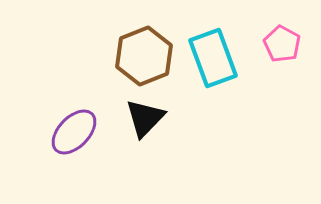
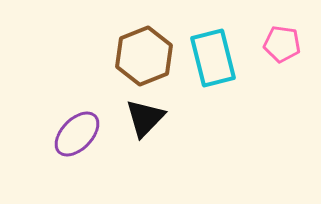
pink pentagon: rotated 21 degrees counterclockwise
cyan rectangle: rotated 6 degrees clockwise
purple ellipse: moved 3 px right, 2 px down
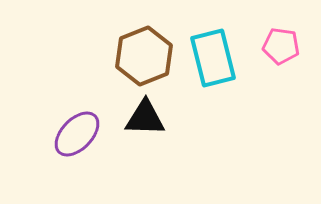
pink pentagon: moved 1 px left, 2 px down
black triangle: rotated 48 degrees clockwise
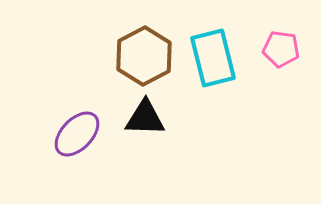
pink pentagon: moved 3 px down
brown hexagon: rotated 6 degrees counterclockwise
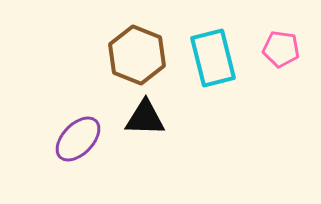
brown hexagon: moved 7 px left, 1 px up; rotated 10 degrees counterclockwise
purple ellipse: moved 1 px right, 5 px down
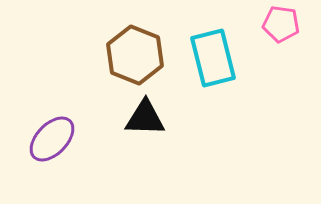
pink pentagon: moved 25 px up
brown hexagon: moved 2 px left
purple ellipse: moved 26 px left
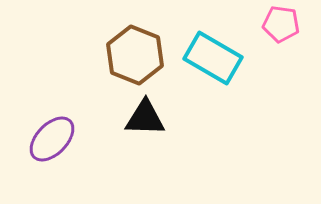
cyan rectangle: rotated 46 degrees counterclockwise
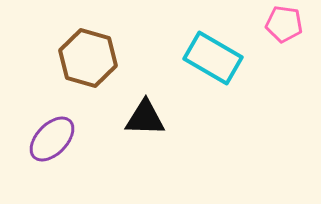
pink pentagon: moved 3 px right
brown hexagon: moved 47 px left, 3 px down; rotated 6 degrees counterclockwise
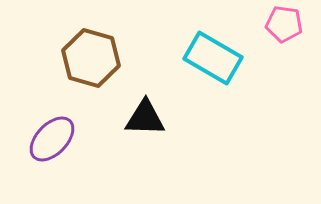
brown hexagon: moved 3 px right
